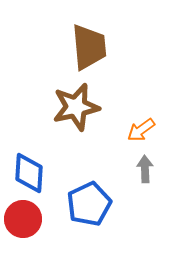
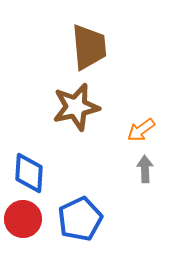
blue pentagon: moved 9 px left, 15 px down
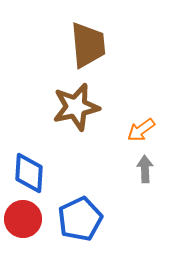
brown trapezoid: moved 1 px left, 2 px up
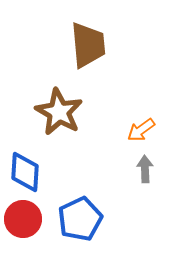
brown star: moved 17 px left, 5 px down; rotated 30 degrees counterclockwise
blue diamond: moved 4 px left, 1 px up
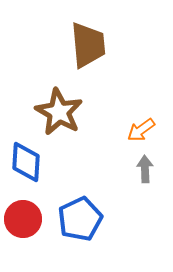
blue diamond: moved 1 px right, 10 px up
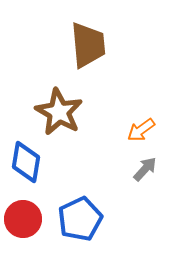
blue diamond: rotated 6 degrees clockwise
gray arrow: rotated 44 degrees clockwise
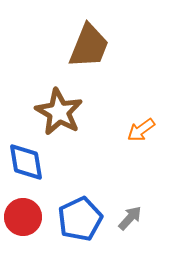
brown trapezoid: moved 1 px right, 1 px down; rotated 27 degrees clockwise
blue diamond: rotated 18 degrees counterclockwise
gray arrow: moved 15 px left, 49 px down
red circle: moved 2 px up
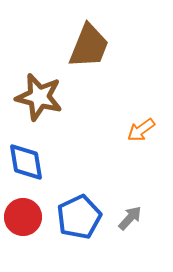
brown star: moved 20 px left, 15 px up; rotated 15 degrees counterclockwise
blue pentagon: moved 1 px left, 2 px up
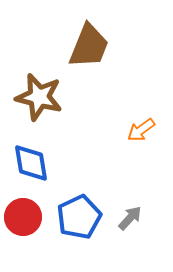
blue diamond: moved 5 px right, 1 px down
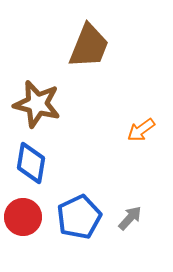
brown star: moved 2 px left, 7 px down
blue diamond: rotated 18 degrees clockwise
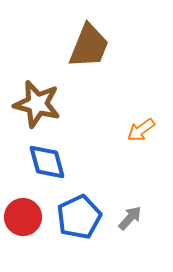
blue diamond: moved 16 px right, 1 px up; rotated 24 degrees counterclockwise
